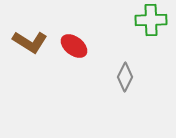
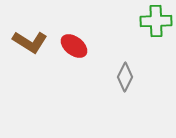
green cross: moved 5 px right, 1 px down
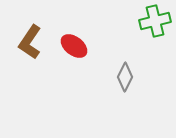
green cross: moved 1 px left; rotated 12 degrees counterclockwise
brown L-shape: rotated 92 degrees clockwise
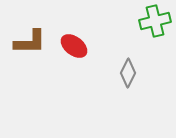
brown L-shape: rotated 124 degrees counterclockwise
gray diamond: moved 3 px right, 4 px up
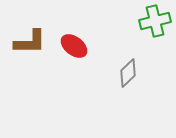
gray diamond: rotated 20 degrees clockwise
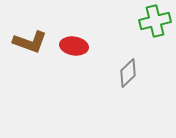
brown L-shape: rotated 20 degrees clockwise
red ellipse: rotated 28 degrees counterclockwise
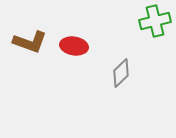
gray diamond: moved 7 px left
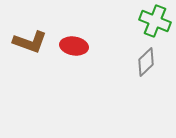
green cross: rotated 36 degrees clockwise
gray diamond: moved 25 px right, 11 px up
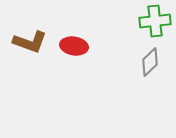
green cross: rotated 28 degrees counterclockwise
gray diamond: moved 4 px right
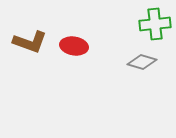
green cross: moved 3 px down
gray diamond: moved 8 px left; rotated 60 degrees clockwise
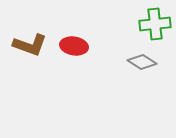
brown L-shape: moved 3 px down
gray diamond: rotated 16 degrees clockwise
